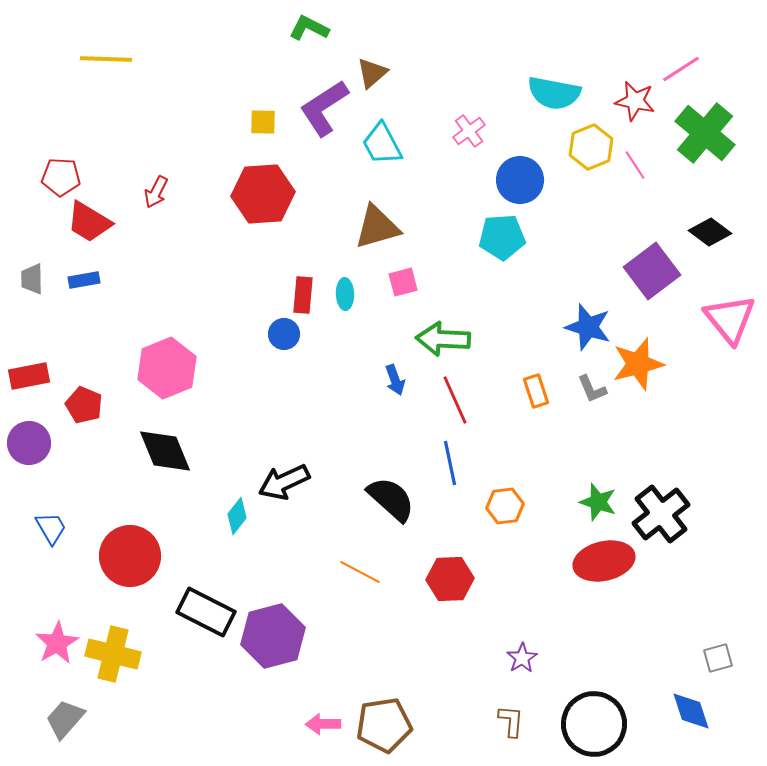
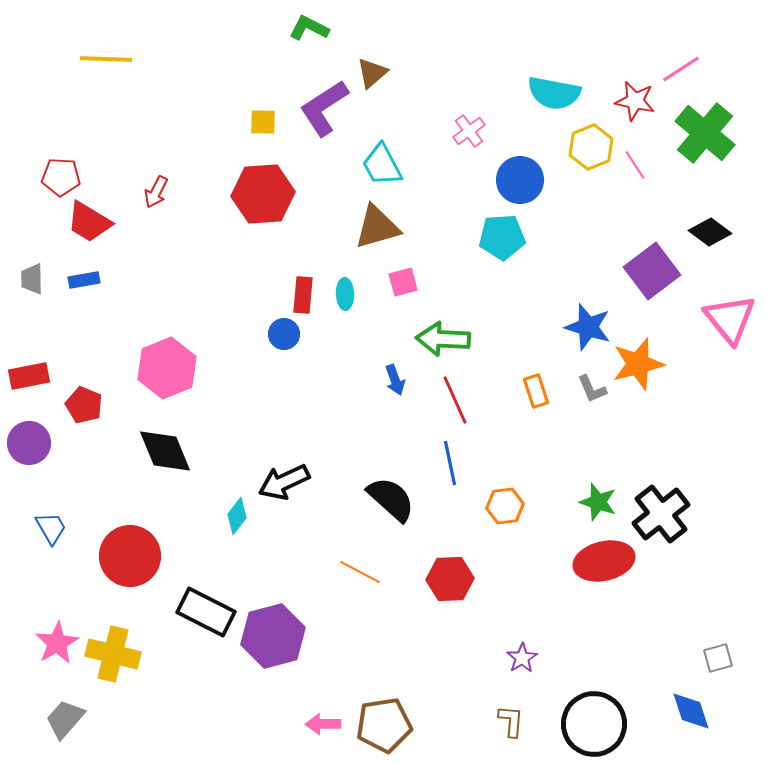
cyan trapezoid at (382, 144): moved 21 px down
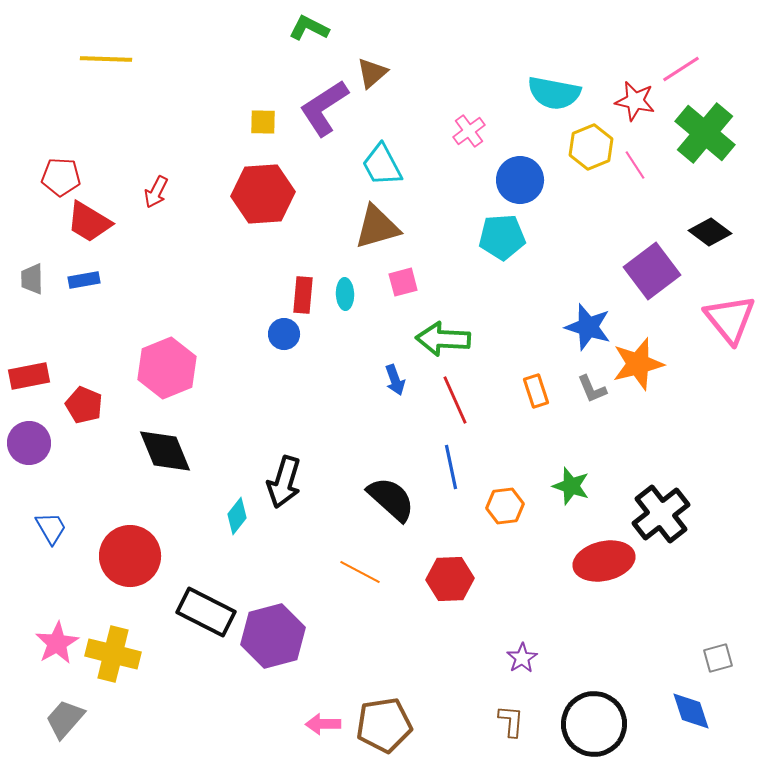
blue line at (450, 463): moved 1 px right, 4 px down
black arrow at (284, 482): rotated 48 degrees counterclockwise
green star at (598, 502): moved 27 px left, 16 px up
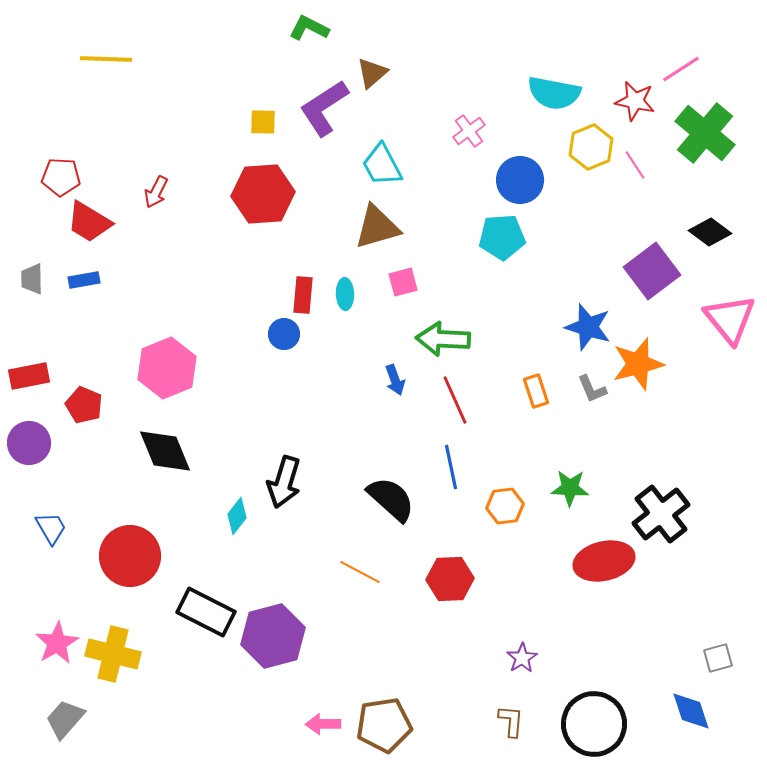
green star at (571, 486): moved 1 px left, 2 px down; rotated 15 degrees counterclockwise
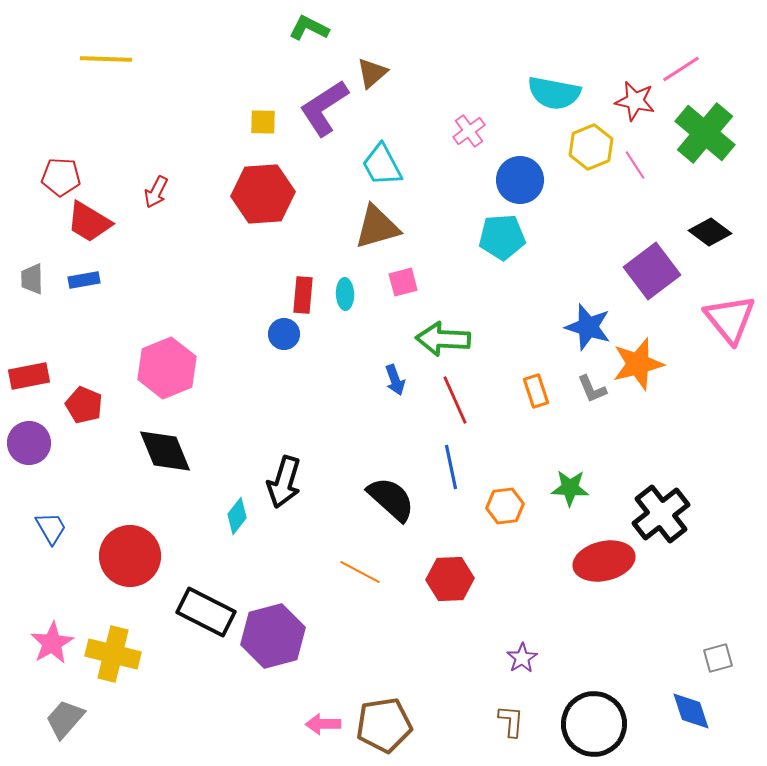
pink star at (57, 643): moved 5 px left
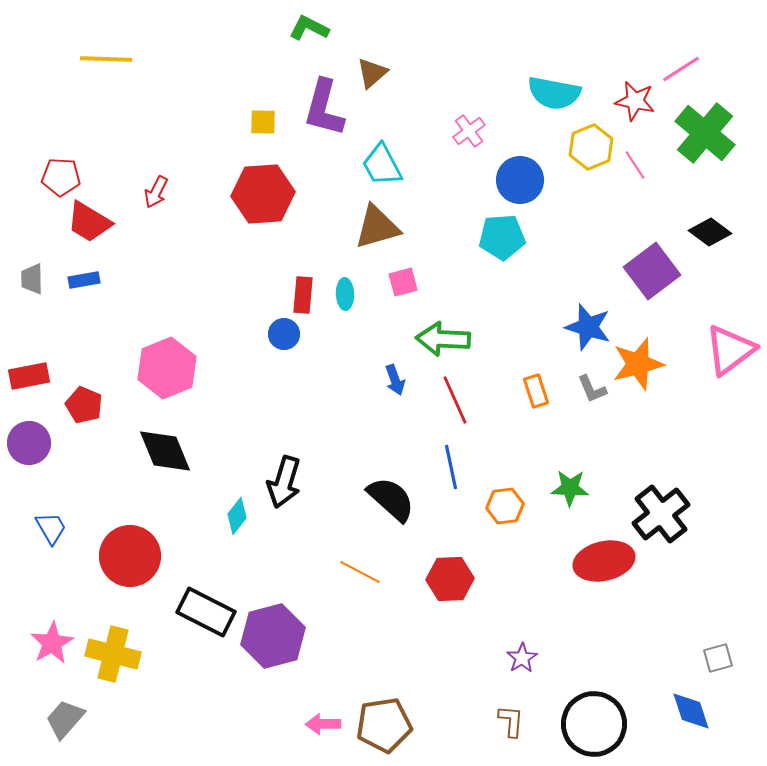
purple L-shape at (324, 108): rotated 42 degrees counterclockwise
pink triangle at (730, 319): moved 31 px down; rotated 32 degrees clockwise
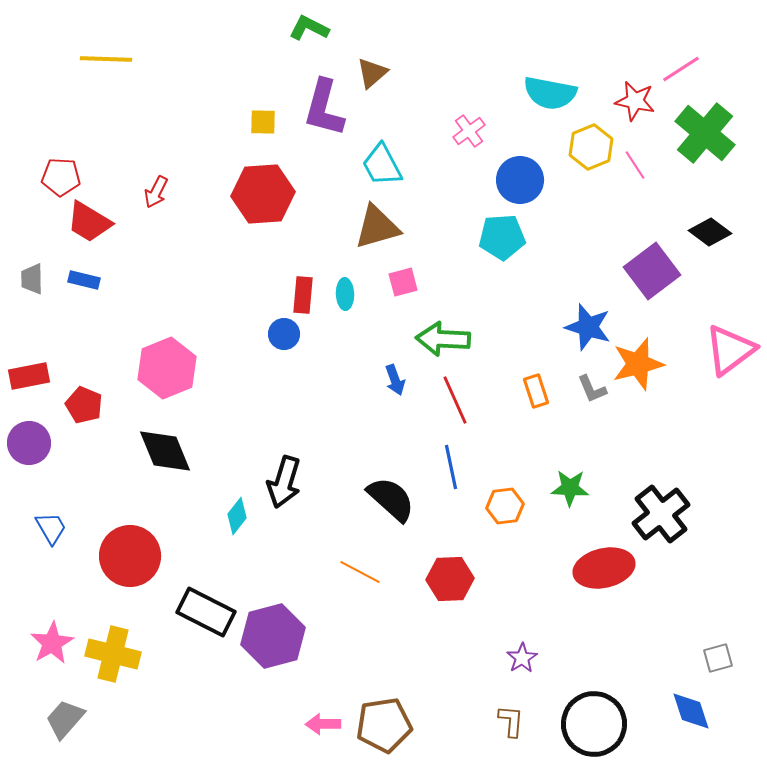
cyan semicircle at (554, 93): moved 4 px left
blue rectangle at (84, 280): rotated 24 degrees clockwise
red ellipse at (604, 561): moved 7 px down
